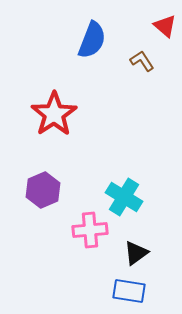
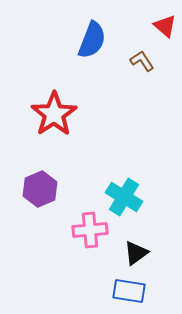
purple hexagon: moved 3 px left, 1 px up
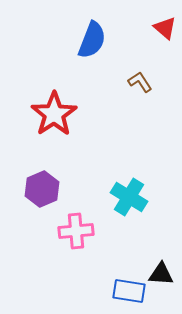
red triangle: moved 2 px down
brown L-shape: moved 2 px left, 21 px down
purple hexagon: moved 2 px right
cyan cross: moved 5 px right
pink cross: moved 14 px left, 1 px down
black triangle: moved 25 px right, 21 px down; rotated 40 degrees clockwise
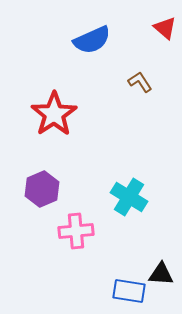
blue semicircle: rotated 45 degrees clockwise
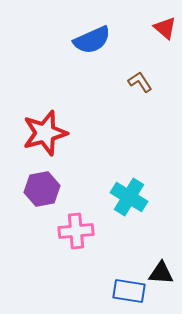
red star: moved 9 px left, 19 px down; rotated 18 degrees clockwise
purple hexagon: rotated 12 degrees clockwise
black triangle: moved 1 px up
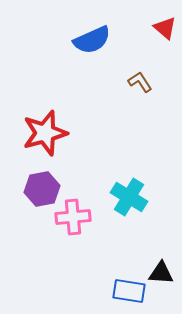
pink cross: moved 3 px left, 14 px up
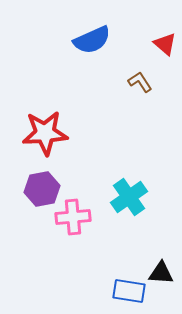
red triangle: moved 16 px down
red star: rotated 12 degrees clockwise
cyan cross: rotated 24 degrees clockwise
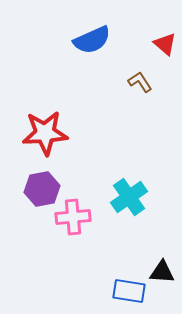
black triangle: moved 1 px right, 1 px up
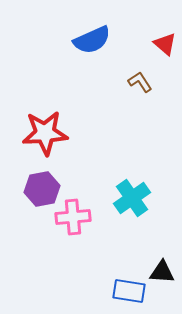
cyan cross: moved 3 px right, 1 px down
